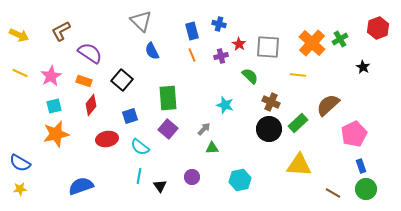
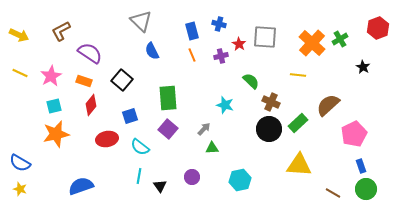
gray square at (268, 47): moved 3 px left, 10 px up
green semicircle at (250, 76): moved 1 px right, 5 px down
yellow star at (20, 189): rotated 24 degrees clockwise
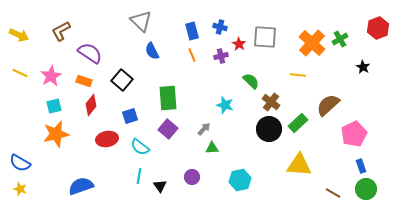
blue cross at (219, 24): moved 1 px right, 3 px down
brown cross at (271, 102): rotated 12 degrees clockwise
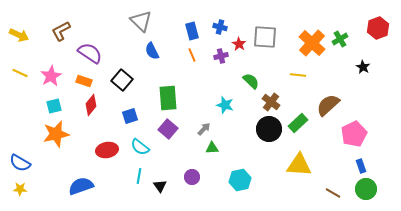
red ellipse at (107, 139): moved 11 px down
yellow star at (20, 189): rotated 16 degrees counterclockwise
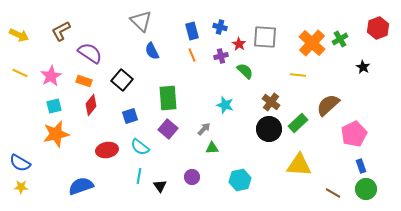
green semicircle at (251, 81): moved 6 px left, 10 px up
yellow star at (20, 189): moved 1 px right, 2 px up
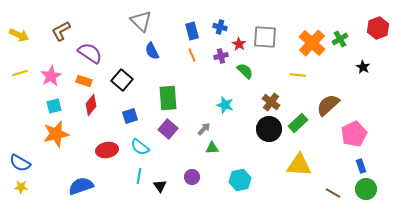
yellow line at (20, 73): rotated 42 degrees counterclockwise
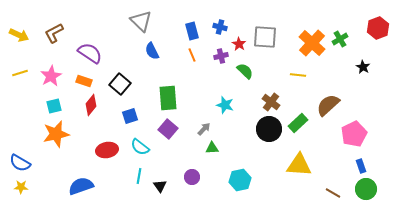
brown L-shape at (61, 31): moved 7 px left, 2 px down
black square at (122, 80): moved 2 px left, 4 px down
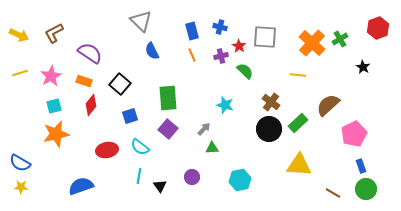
red star at (239, 44): moved 2 px down
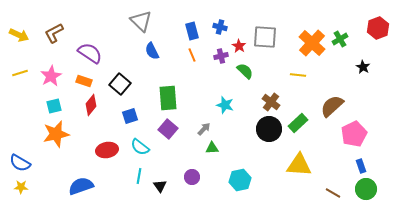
brown semicircle at (328, 105): moved 4 px right, 1 px down
